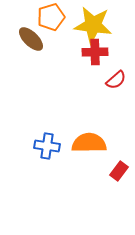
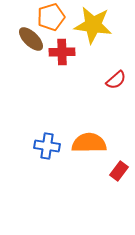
red cross: moved 33 px left
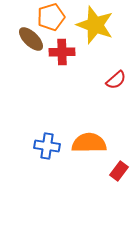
yellow star: moved 2 px right; rotated 12 degrees clockwise
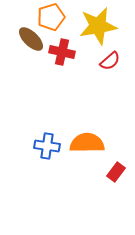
yellow star: moved 3 px right, 1 px down; rotated 30 degrees counterclockwise
red cross: rotated 15 degrees clockwise
red semicircle: moved 6 px left, 19 px up
orange semicircle: moved 2 px left
red rectangle: moved 3 px left, 1 px down
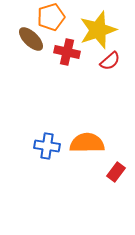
yellow star: moved 4 px down; rotated 9 degrees counterclockwise
red cross: moved 5 px right
